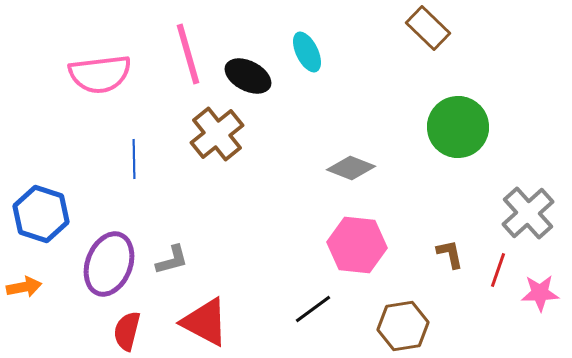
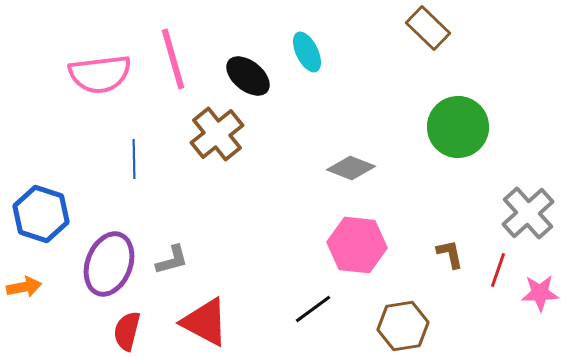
pink line: moved 15 px left, 5 px down
black ellipse: rotated 12 degrees clockwise
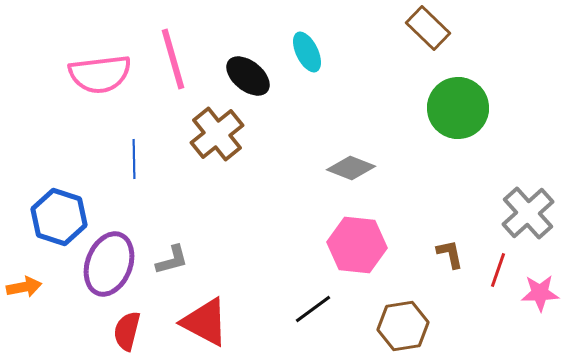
green circle: moved 19 px up
blue hexagon: moved 18 px right, 3 px down
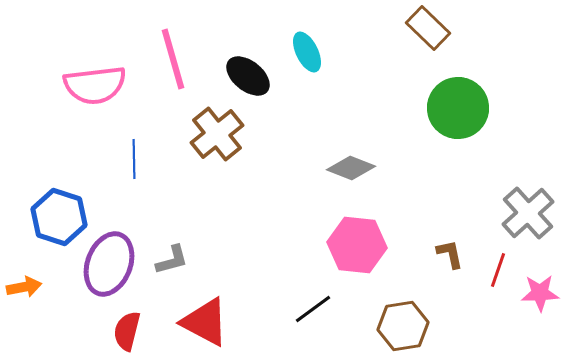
pink semicircle: moved 5 px left, 11 px down
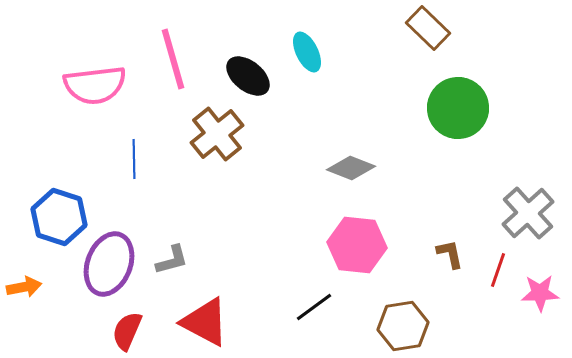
black line: moved 1 px right, 2 px up
red semicircle: rotated 9 degrees clockwise
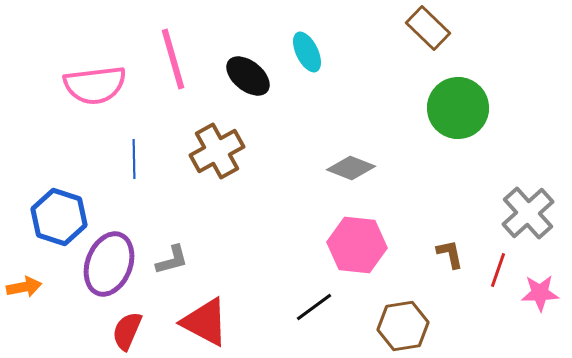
brown cross: moved 17 px down; rotated 10 degrees clockwise
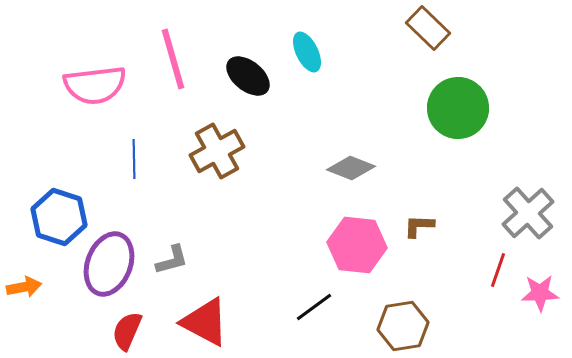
brown L-shape: moved 31 px left, 28 px up; rotated 76 degrees counterclockwise
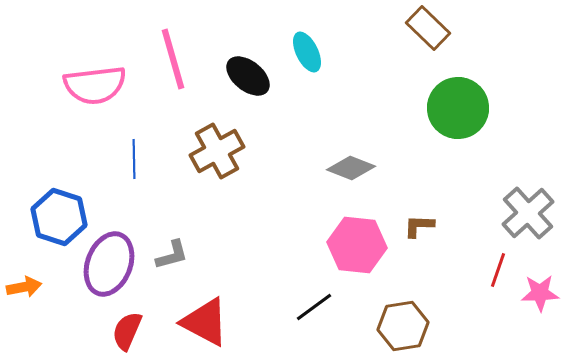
gray L-shape: moved 5 px up
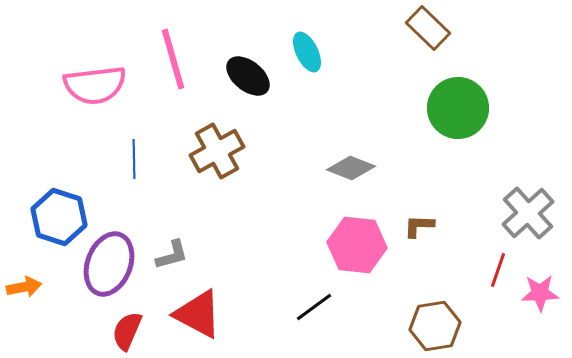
red triangle: moved 7 px left, 8 px up
brown hexagon: moved 32 px right
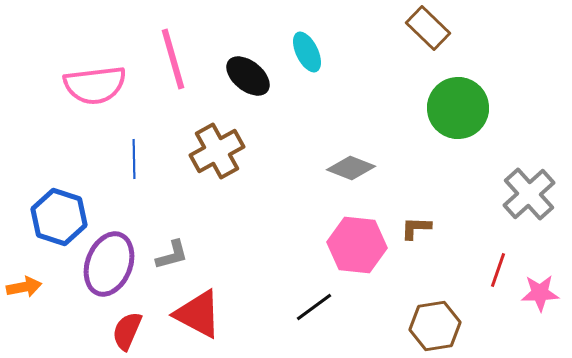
gray cross: moved 1 px right, 19 px up
brown L-shape: moved 3 px left, 2 px down
